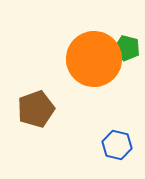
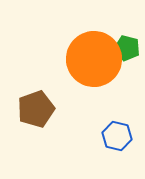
blue hexagon: moved 9 px up
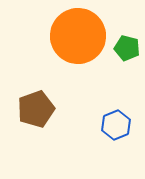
orange circle: moved 16 px left, 23 px up
blue hexagon: moved 1 px left, 11 px up; rotated 24 degrees clockwise
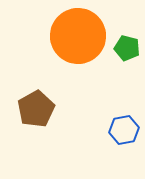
brown pentagon: rotated 9 degrees counterclockwise
blue hexagon: moved 8 px right, 5 px down; rotated 12 degrees clockwise
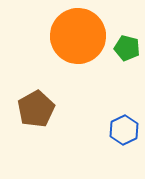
blue hexagon: rotated 16 degrees counterclockwise
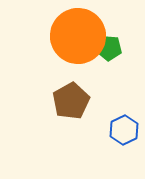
green pentagon: moved 18 px left; rotated 10 degrees counterclockwise
brown pentagon: moved 35 px right, 8 px up
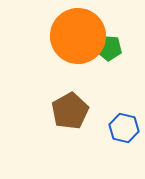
brown pentagon: moved 1 px left, 10 px down
blue hexagon: moved 2 px up; rotated 20 degrees counterclockwise
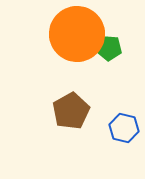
orange circle: moved 1 px left, 2 px up
brown pentagon: moved 1 px right
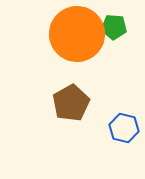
green pentagon: moved 5 px right, 21 px up
brown pentagon: moved 8 px up
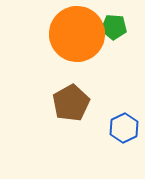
blue hexagon: rotated 20 degrees clockwise
